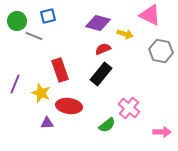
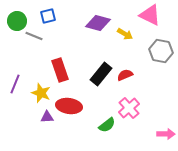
yellow arrow: rotated 14 degrees clockwise
red semicircle: moved 22 px right, 26 px down
pink cross: rotated 10 degrees clockwise
purple triangle: moved 6 px up
pink arrow: moved 4 px right, 2 px down
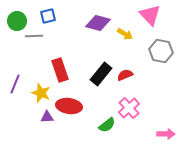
pink triangle: rotated 20 degrees clockwise
gray line: rotated 24 degrees counterclockwise
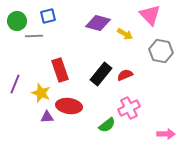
pink cross: rotated 15 degrees clockwise
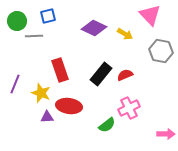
purple diamond: moved 4 px left, 5 px down; rotated 10 degrees clockwise
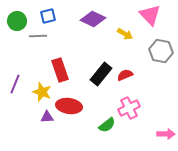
purple diamond: moved 1 px left, 9 px up
gray line: moved 4 px right
yellow star: moved 1 px right, 1 px up
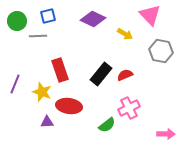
purple triangle: moved 5 px down
